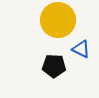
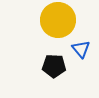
blue triangle: rotated 24 degrees clockwise
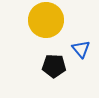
yellow circle: moved 12 px left
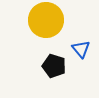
black pentagon: rotated 15 degrees clockwise
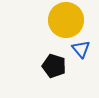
yellow circle: moved 20 px right
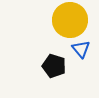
yellow circle: moved 4 px right
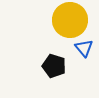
blue triangle: moved 3 px right, 1 px up
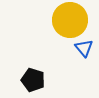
black pentagon: moved 21 px left, 14 px down
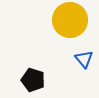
blue triangle: moved 11 px down
